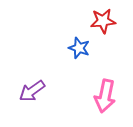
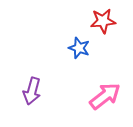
purple arrow: rotated 40 degrees counterclockwise
pink arrow: rotated 140 degrees counterclockwise
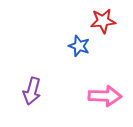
blue star: moved 2 px up
pink arrow: rotated 40 degrees clockwise
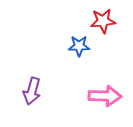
blue star: rotated 20 degrees counterclockwise
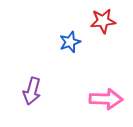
blue star: moved 9 px left, 4 px up; rotated 20 degrees counterclockwise
pink arrow: moved 1 px right, 3 px down
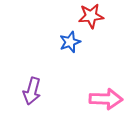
red star: moved 12 px left, 5 px up
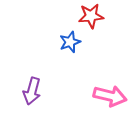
pink arrow: moved 4 px right, 3 px up; rotated 12 degrees clockwise
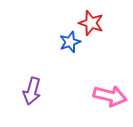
red star: moved 7 px down; rotated 25 degrees clockwise
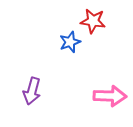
red star: moved 2 px right, 2 px up; rotated 10 degrees counterclockwise
pink arrow: rotated 12 degrees counterclockwise
